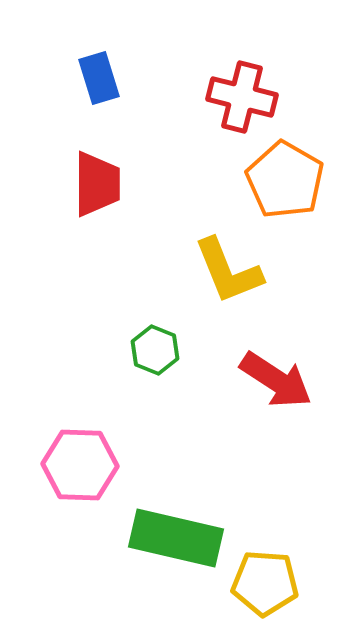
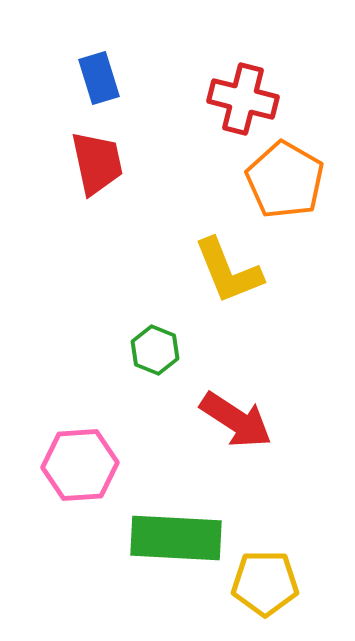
red cross: moved 1 px right, 2 px down
red trapezoid: moved 21 px up; rotated 12 degrees counterclockwise
red arrow: moved 40 px left, 40 px down
pink hexagon: rotated 6 degrees counterclockwise
green rectangle: rotated 10 degrees counterclockwise
yellow pentagon: rotated 4 degrees counterclockwise
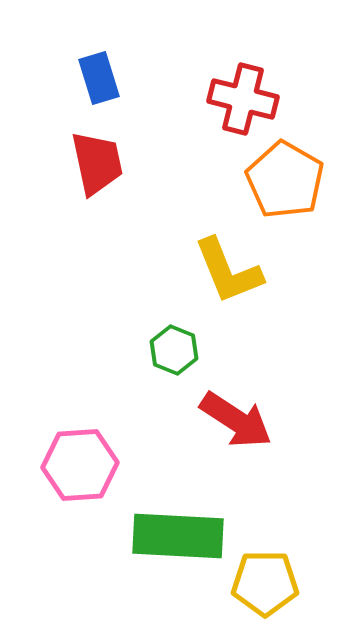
green hexagon: moved 19 px right
green rectangle: moved 2 px right, 2 px up
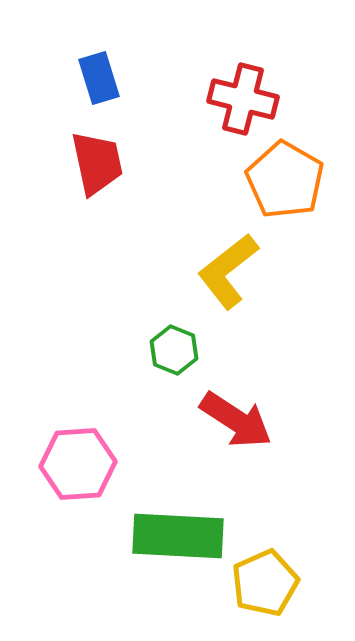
yellow L-shape: rotated 74 degrees clockwise
pink hexagon: moved 2 px left, 1 px up
yellow pentagon: rotated 24 degrees counterclockwise
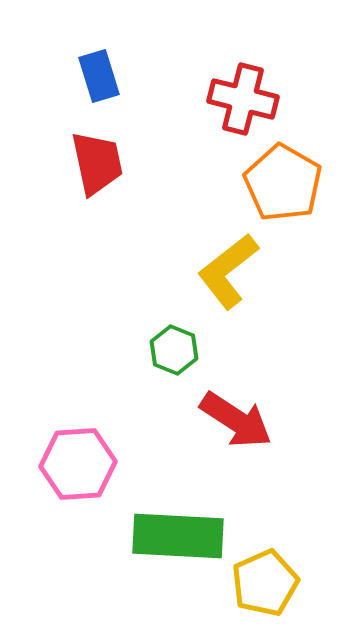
blue rectangle: moved 2 px up
orange pentagon: moved 2 px left, 3 px down
